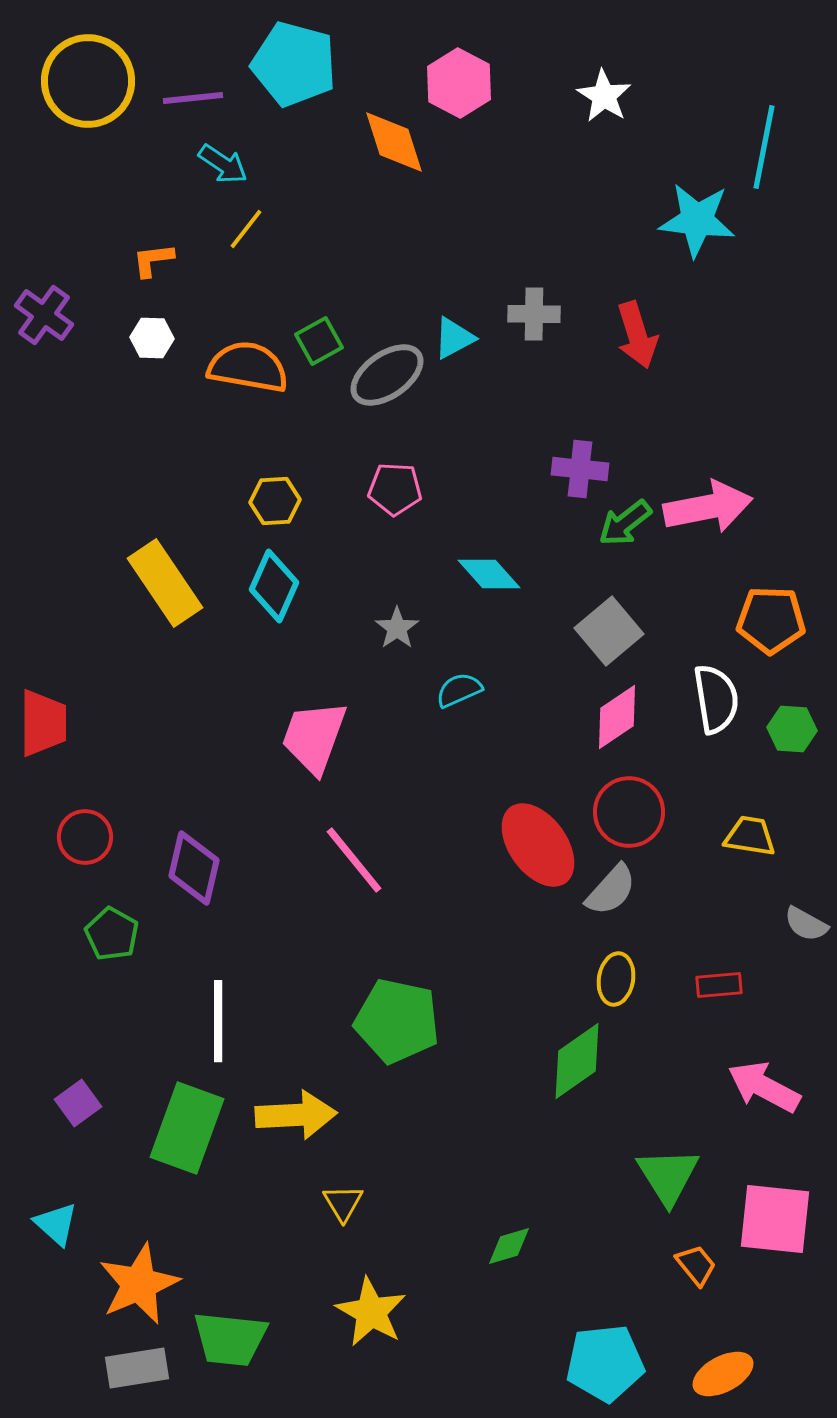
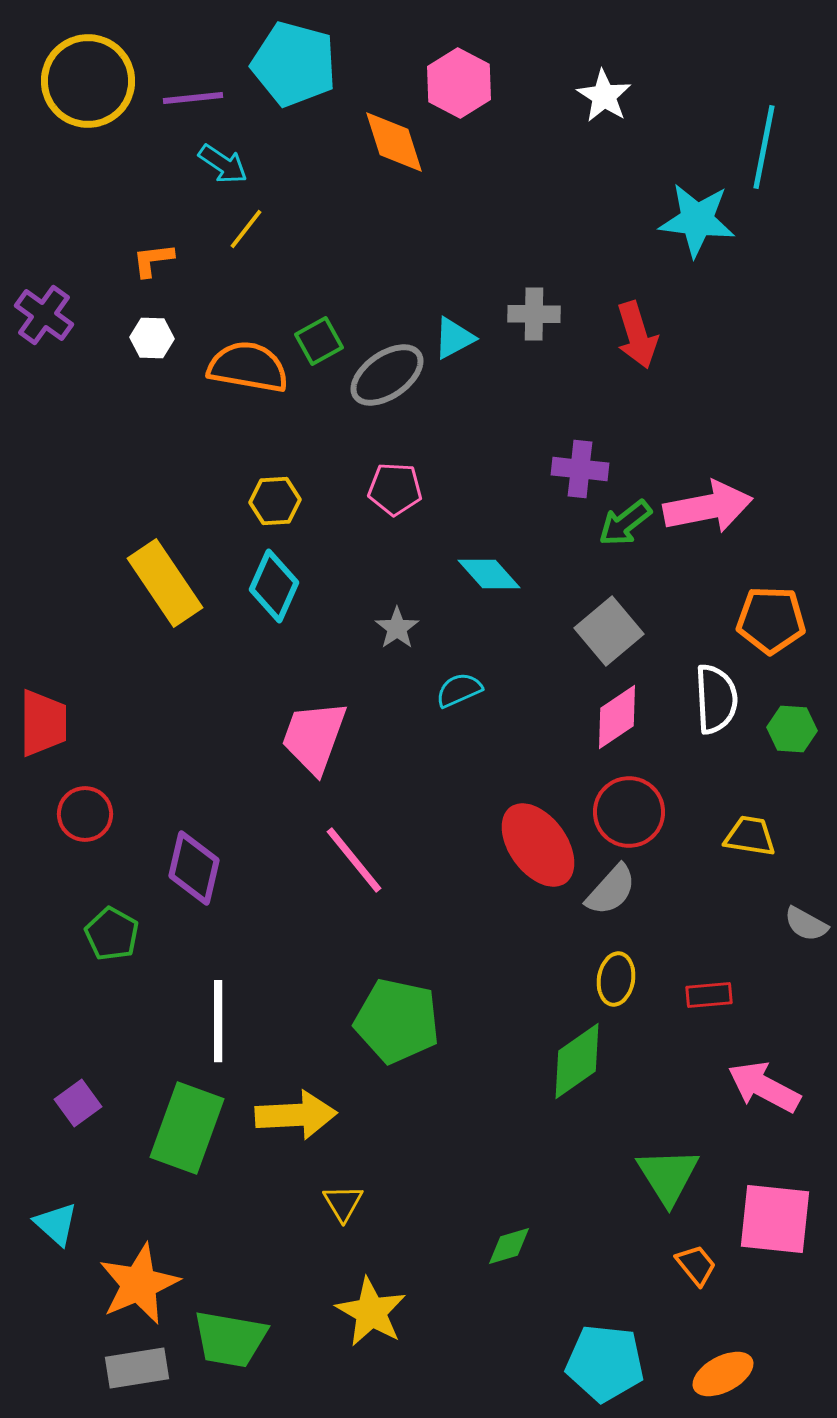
white semicircle at (716, 699): rotated 6 degrees clockwise
red circle at (85, 837): moved 23 px up
red rectangle at (719, 985): moved 10 px left, 10 px down
green trapezoid at (230, 1339): rotated 4 degrees clockwise
cyan pentagon at (605, 1363): rotated 12 degrees clockwise
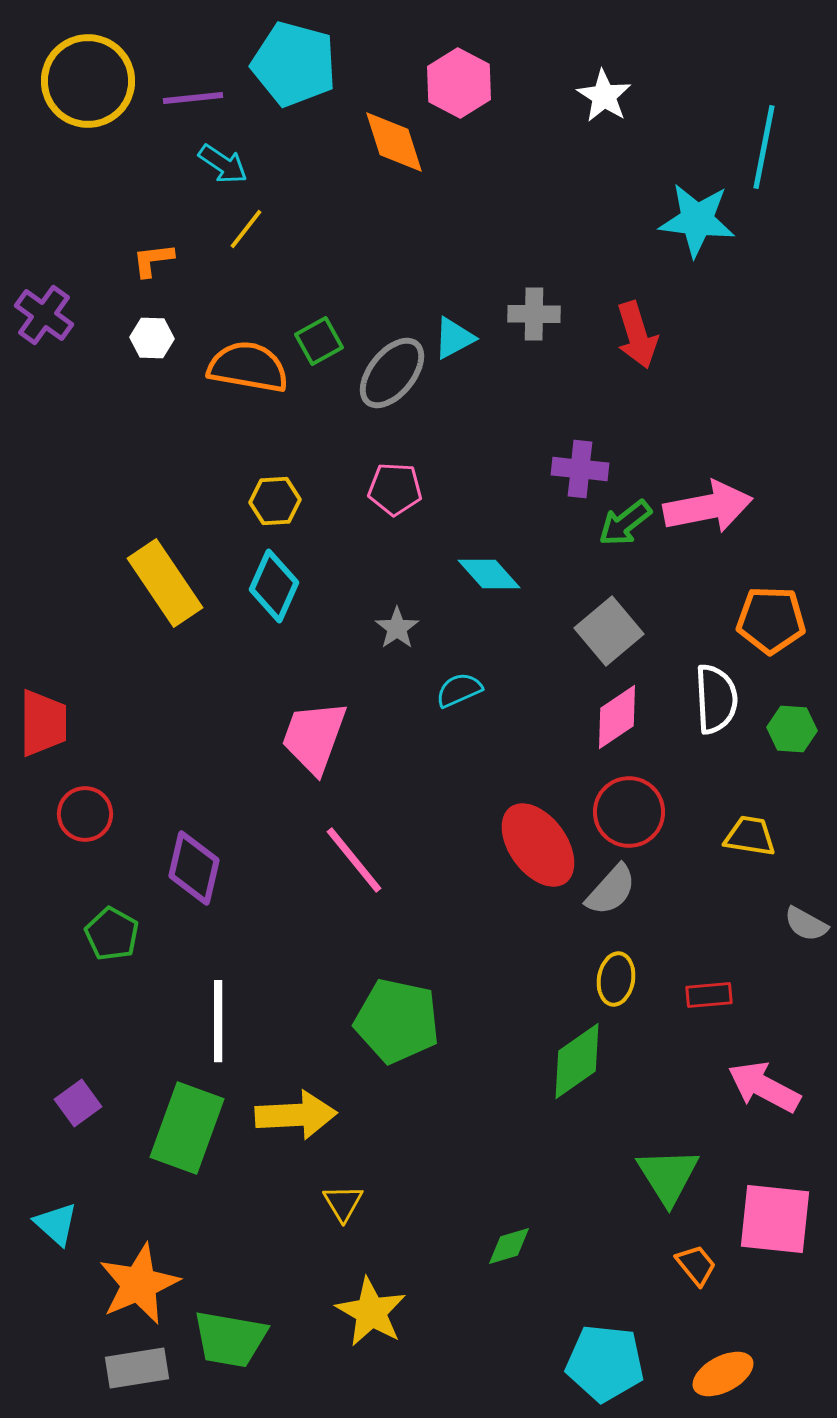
gray ellipse at (387, 375): moved 5 px right, 2 px up; rotated 16 degrees counterclockwise
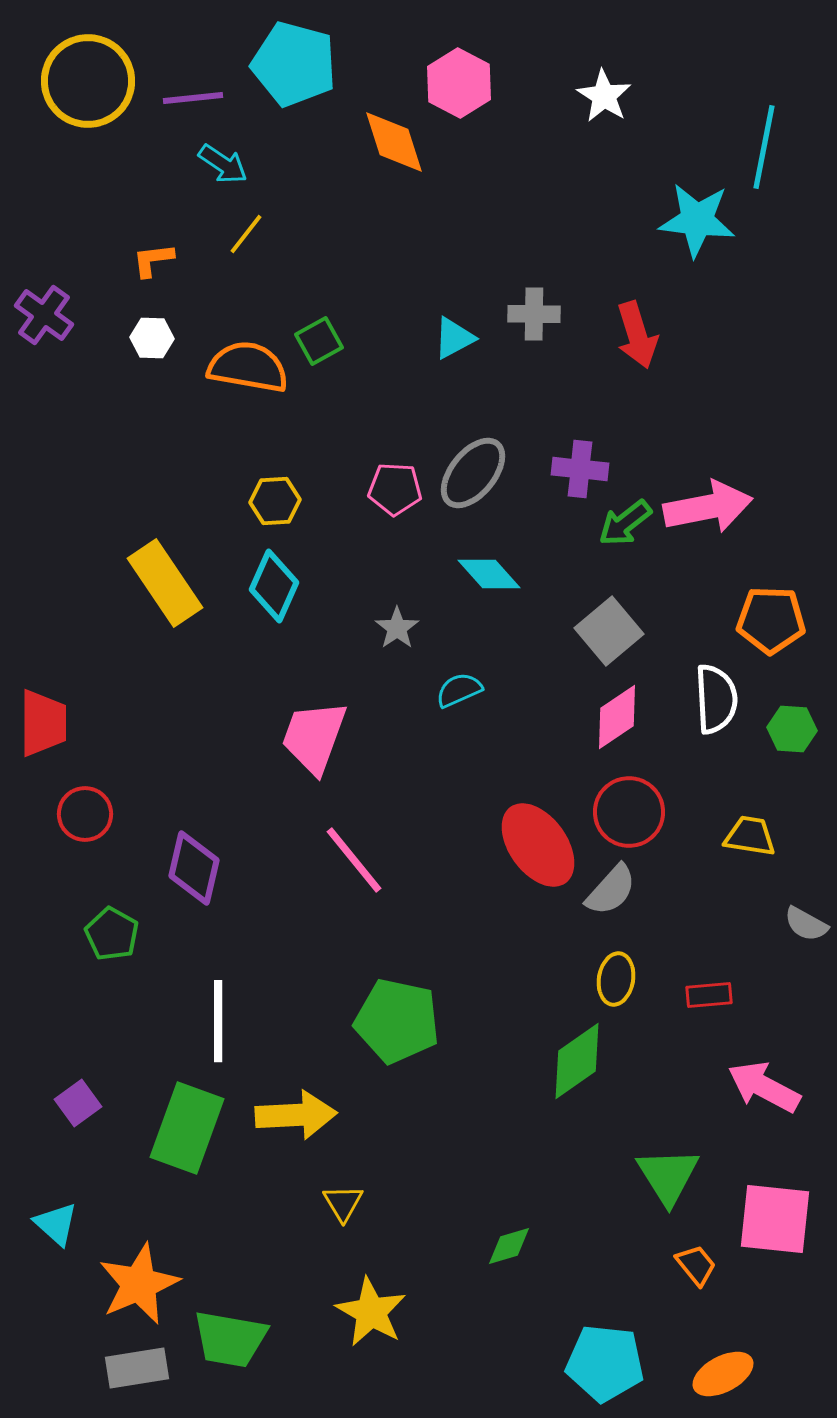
yellow line at (246, 229): moved 5 px down
gray ellipse at (392, 373): moved 81 px right, 100 px down
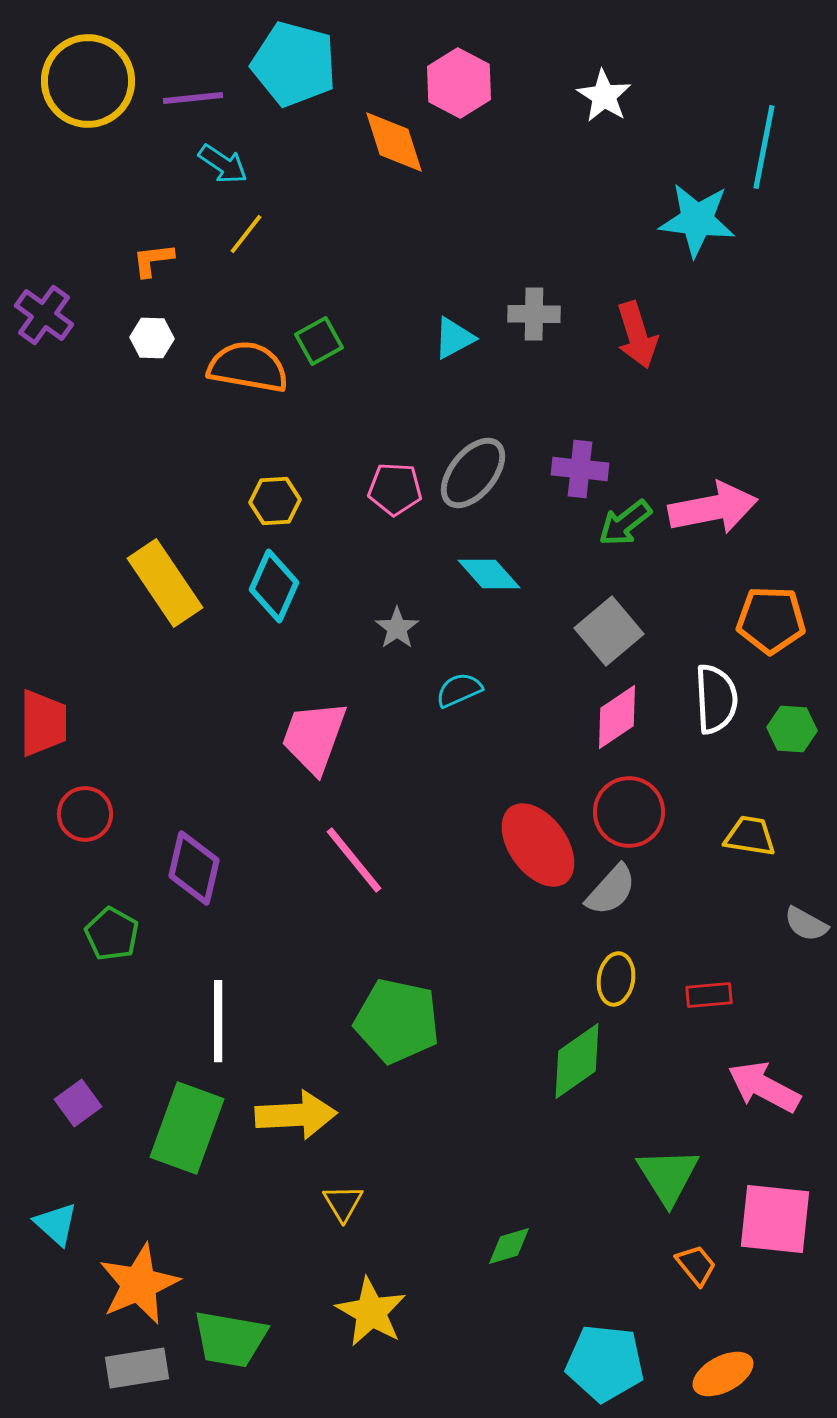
pink arrow at (708, 507): moved 5 px right, 1 px down
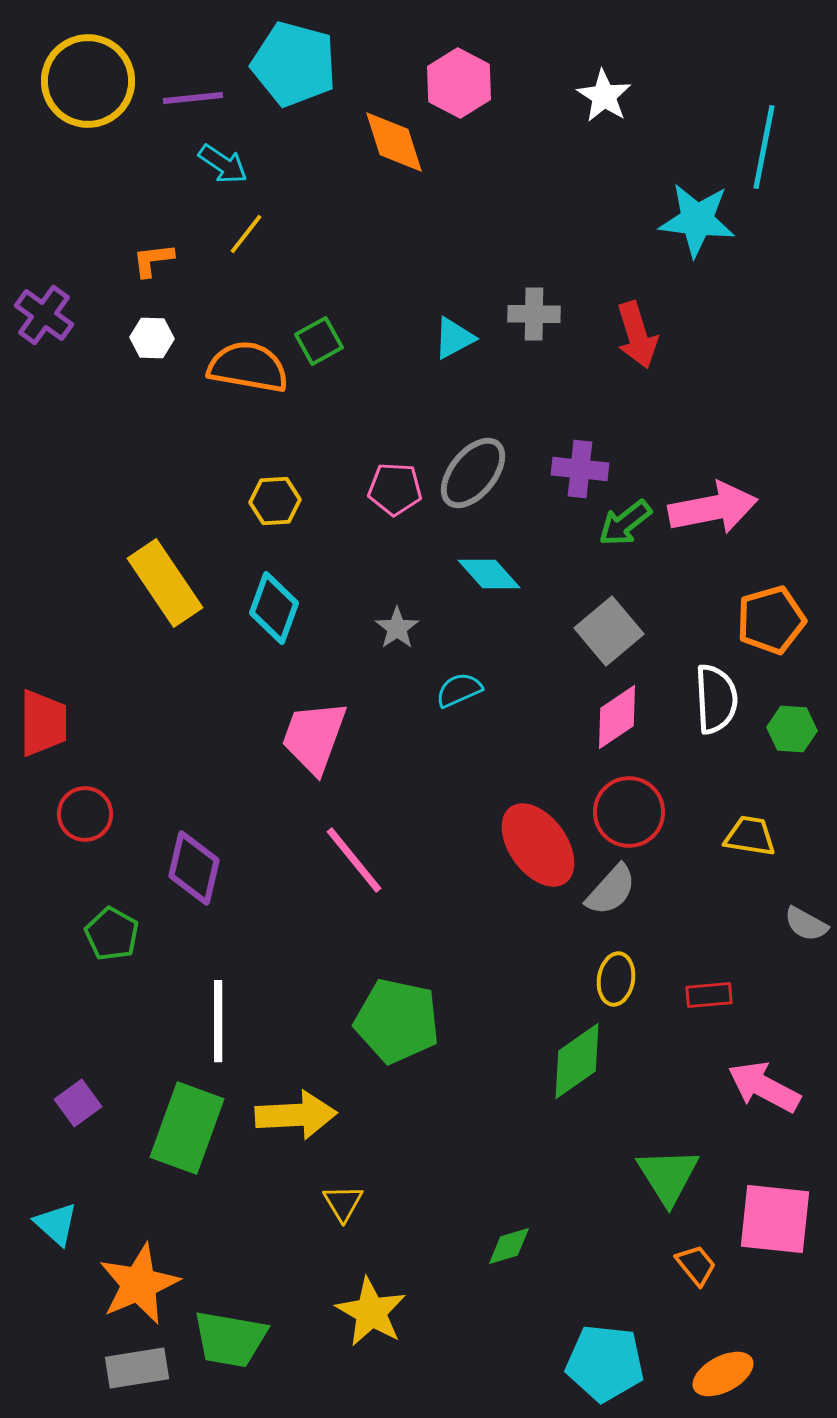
cyan diamond at (274, 586): moved 22 px down; rotated 4 degrees counterclockwise
orange pentagon at (771, 620): rotated 18 degrees counterclockwise
